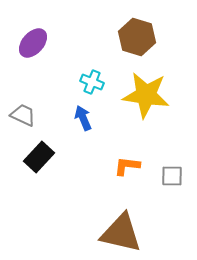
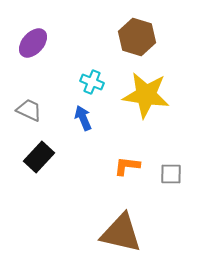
gray trapezoid: moved 6 px right, 5 px up
gray square: moved 1 px left, 2 px up
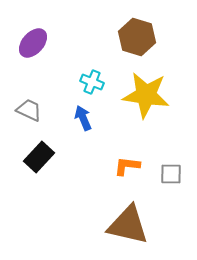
brown triangle: moved 7 px right, 8 px up
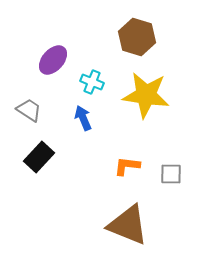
purple ellipse: moved 20 px right, 17 px down
gray trapezoid: rotated 8 degrees clockwise
brown triangle: rotated 9 degrees clockwise
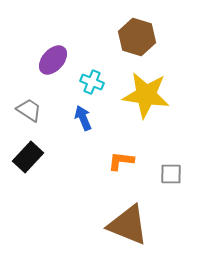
black rectangle: moved 11 px left
orange L-shape: moved 6 px left, 5 px up
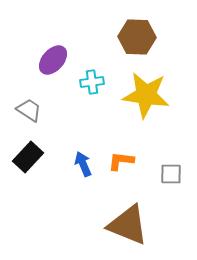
brown hexagon: rotated 15 degrees counterclockwise
cyan cross: rotated 30 degrees counterclockwise
blue arrow: moved 46 px down
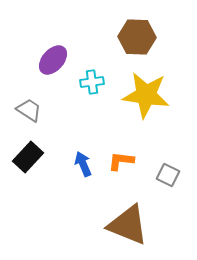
gray square: moved 3 px left, 1 px down; rotated 25 degrees clockwise
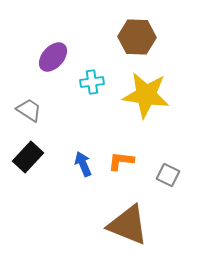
purple ellipse: moved 3 px up
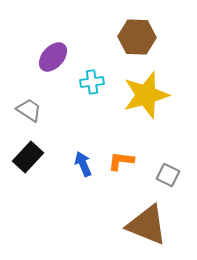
yellow star: rotated 24 degrees counterclockwise
brown triangle: moved 19 px right
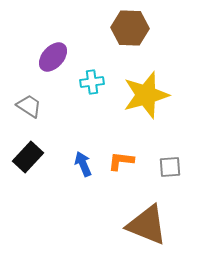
brown hexagon: moved 7 px left, 9 px up
gray trapezoid: moved 4 px up
gray square: moved 2 px right, 8 px up; rotated 30 degrees counterclockwise
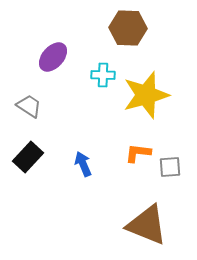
brown hexagon: moved 2 px left
cyan cross: moved 11 px right, 7 px up; rotated 10 degrees clockwise
orange L-shape: moved 17 px right, 8 px up
